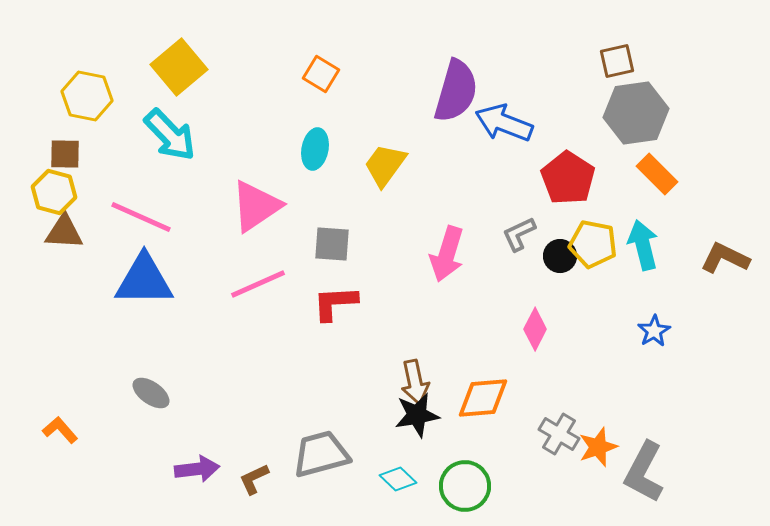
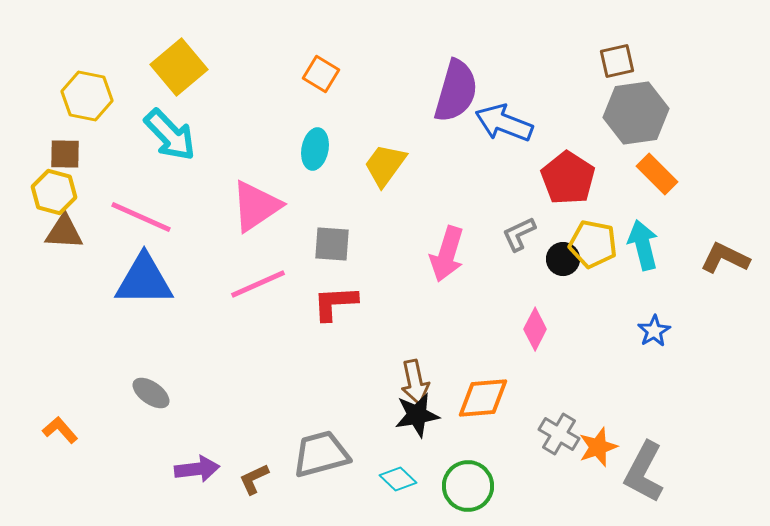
black circle at (560, 256): moved 3 px right, 3 px down
green circle at (465, 486): moved 3 px right
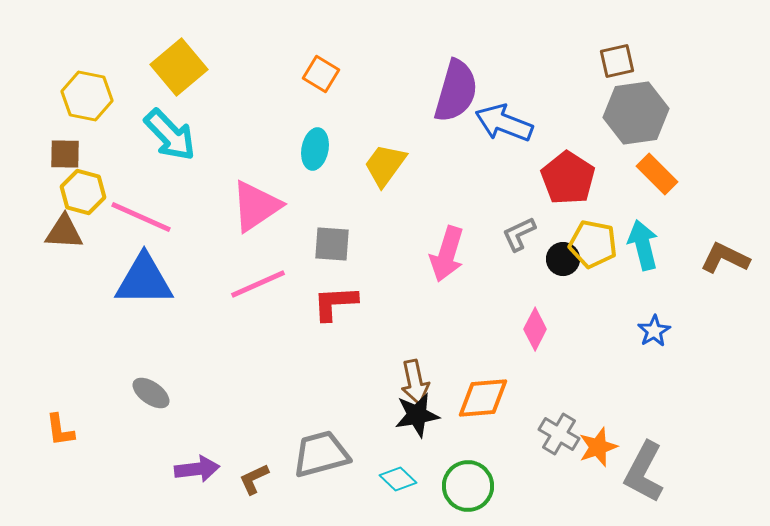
yellow hexagon at (54, 192): moved 29 px right
orange L-shape at (60, 430): rotated 147 degrees counterclockwise
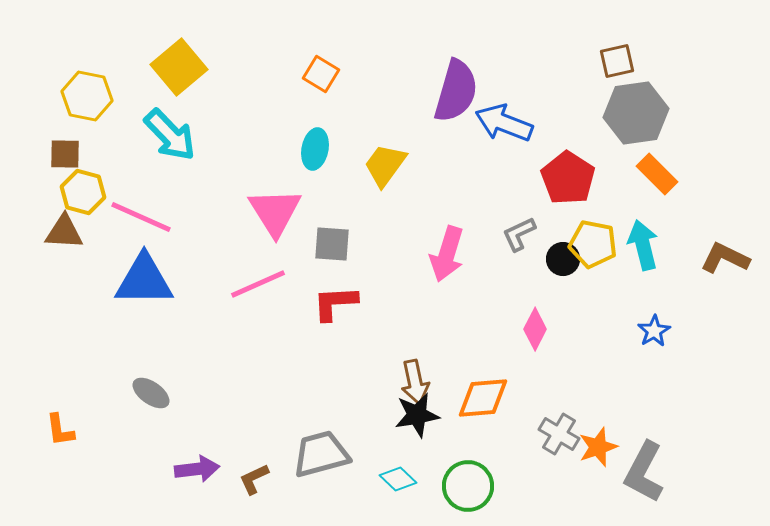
pink triangle at (256, 206): moved 19 px right, 6 px down; rotated 28 degrees counterclockwise
